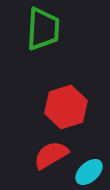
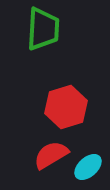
cyan ellipse: moved 1 px left, 5 px up
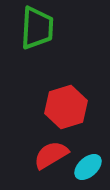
green trapezoid: moved 6 px left, 1 px up
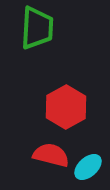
red hexagon: rotated 12 degrees counterclockwise
red semicircle: rotated 45 degrees clockwise
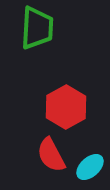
red semicircle: rotated 132 degrees counterclockwise
cyan ellipse: moved 2 px right
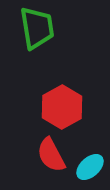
green trapezoid: rotated 12 degrees counterclockwise
red hexagon: moved 4 px left
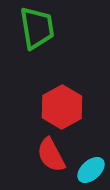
cyan ellipse: moved 1 px right, 3 px down
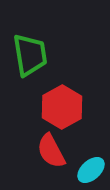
green trapezoid: moved 7 px left, 27 px down
red semicircle: moved 4 px up
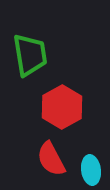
red semicircle: moved 8 px down
cyan ellipse: rotated 56 degrees counterclockwise
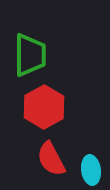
green trapezoid: rotated 9 degrees clockwise
red hexagon: moved 18 px left
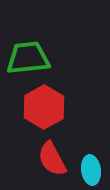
green trapezoid: moved 2 px left, 3 px down; rotated 96 degrees counterclockwise
red semicircle: moved 1 px right
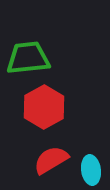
red semicircle: moved 1 px left, 1 px down; rotated 87 degrees clockwise
